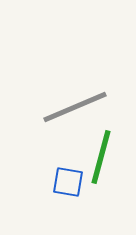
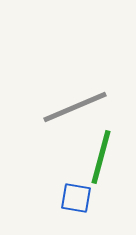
blue square: moved 8 px right, 16 px down
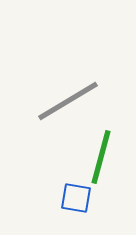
gray line: moved 7 px left, 6 px up; rotated 8 degrees counterclockwise
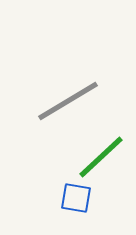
green line: rotated 32 degrees clockwise
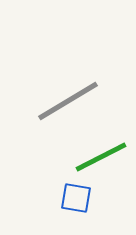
green line: rotated 16 degrees clockwise
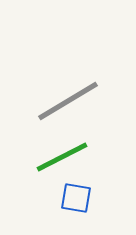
green line: moved 39 px left
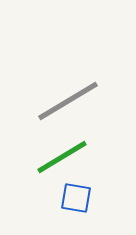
green line: rotated 4 degrees counterclockwise
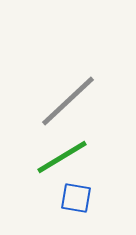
gray line: rotated 12 degrees counterclockwise
